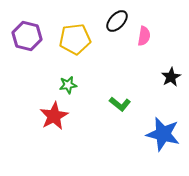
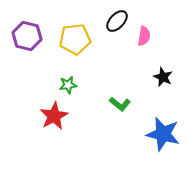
black star: moved 8 px left; rotated 18 degrees counterclockwise
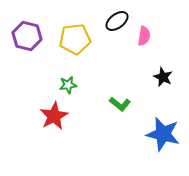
black ellipse: rotated 10 degrees clockwise
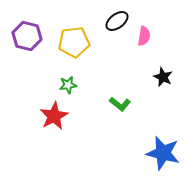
yellow pentagon: moved 1 px left, 3 px down
blue star: moved 19 px down
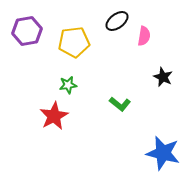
purple hexagon: moved 5 px up; rotated 24 degrees counterclockwise
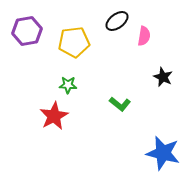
green star: rotated 12 degrees clockwise
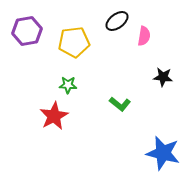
black star: rotated 18 degrees counterclockwise
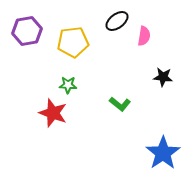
yellow pentagon: moved 1 px left
red star: moved 1 px left, 3 px up; rotated 24 degrees counterclockwise
blue star: rotated 24 degrees clockwise
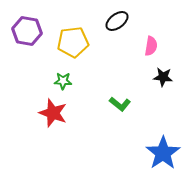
purple hexagon: rotated 20 degrees clockwise
pink semicircle: moved 7 px right, 10 px down
green star: moved 5 px left, 4 px up
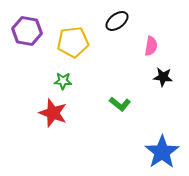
blue star: moved 1 px left, 1 px up
